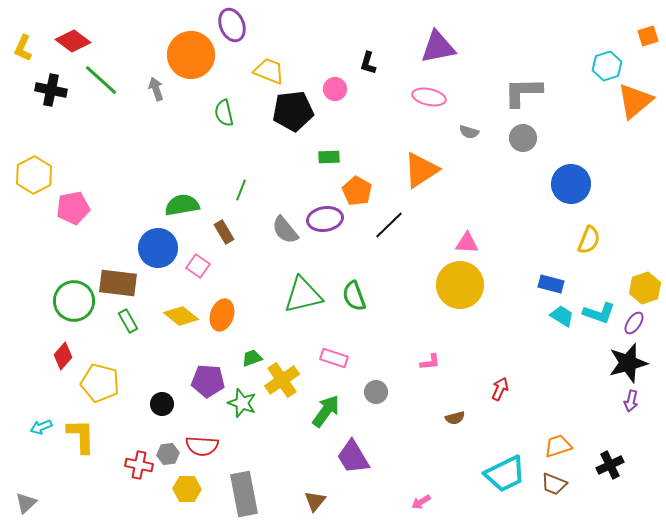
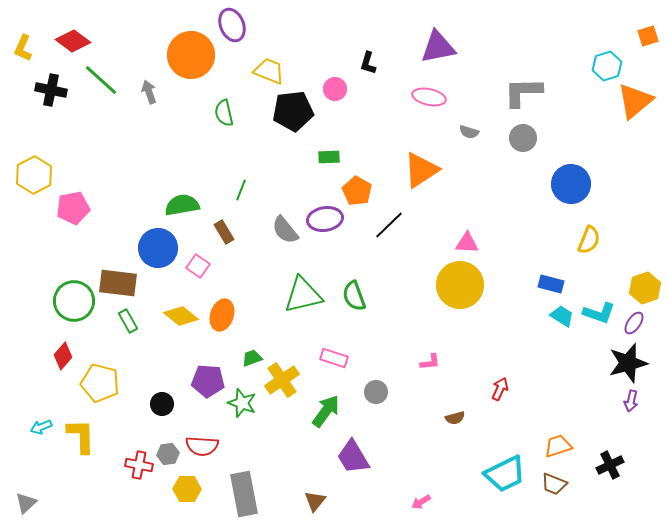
gray arrow at (156, 89): moved 7 px left, 3 px down
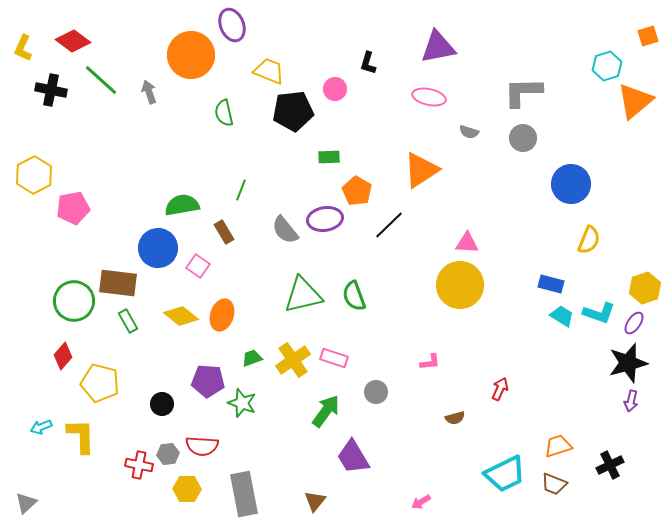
yellow cross at (282, 380): moved 11 px right, 20 px up
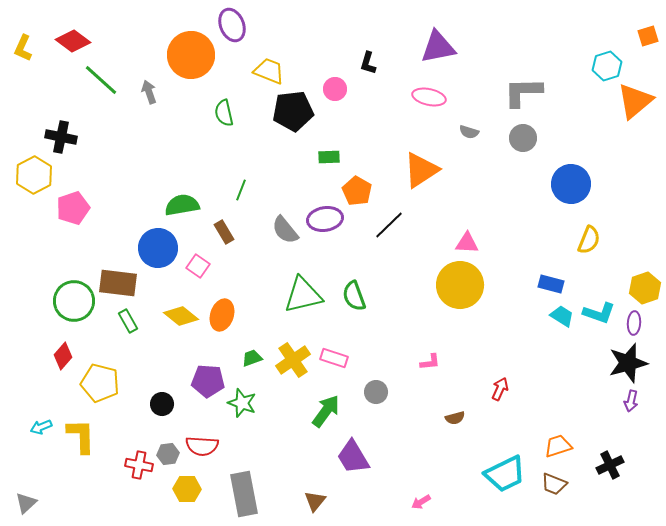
black cross at (51, 90): moved 10 px right, 47 px down
pink pentagon at (73, 208): rotated 8 degrees counterclockwise
purple ellipse at (634, 323): rotated 30 degrees counterclockwise
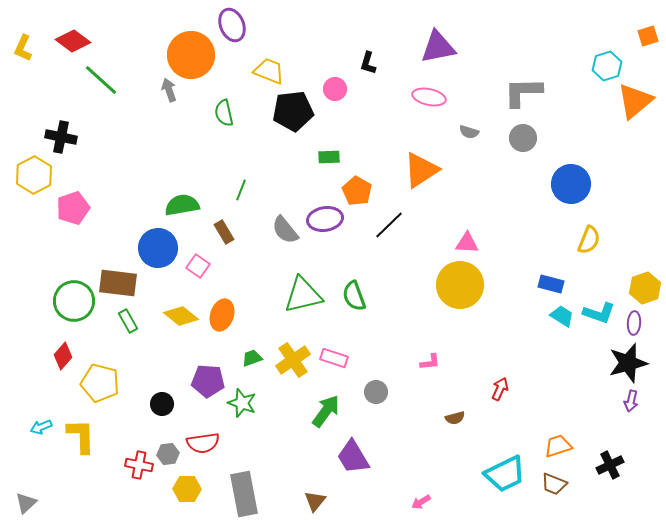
gray arrow at (149, 92): moved 20 px right, 2 px up
red semicircle at (202, 446): moved 1 px right, 3 px up; rotated 12 degrees counterclockwise
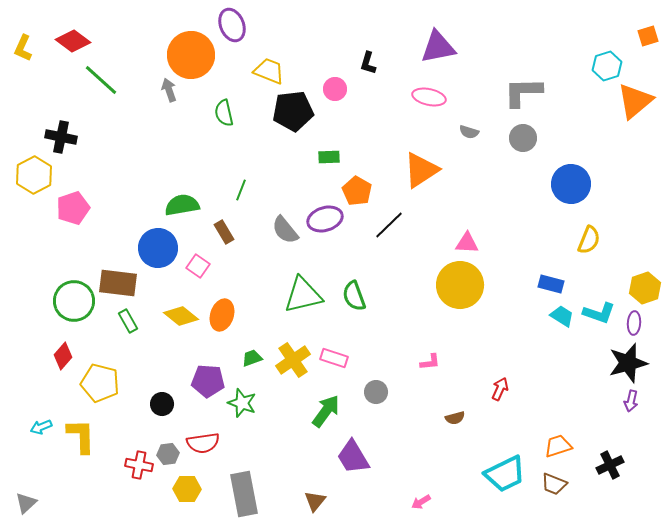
purple ellipse at (325, 219): rotated 8 degrees counterclockwise
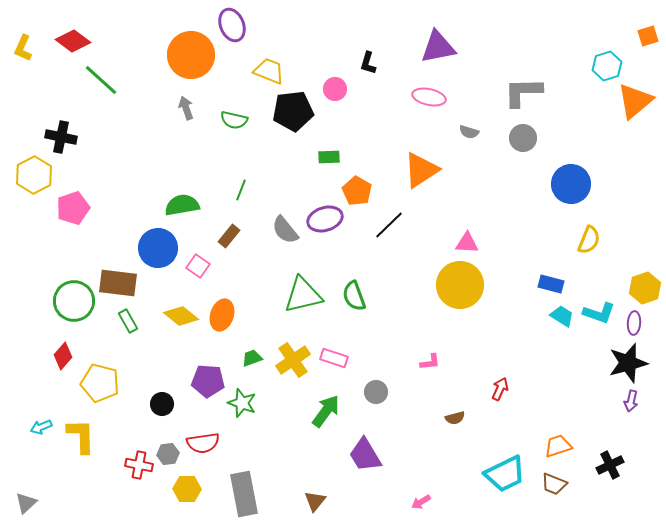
gray arrow at (169, 90): moved 17 px right, 18 px down
green semicircle at (224, 113): moved 10 px right, 7 px down; rotated 64 degrees counterclockwise
brown rectangle at (224, 232): moved 5 px right, 4 px down; rotated 70 degrees clockwise
purple trapezoid at (353, 457): moved 12 px right, 2 px up
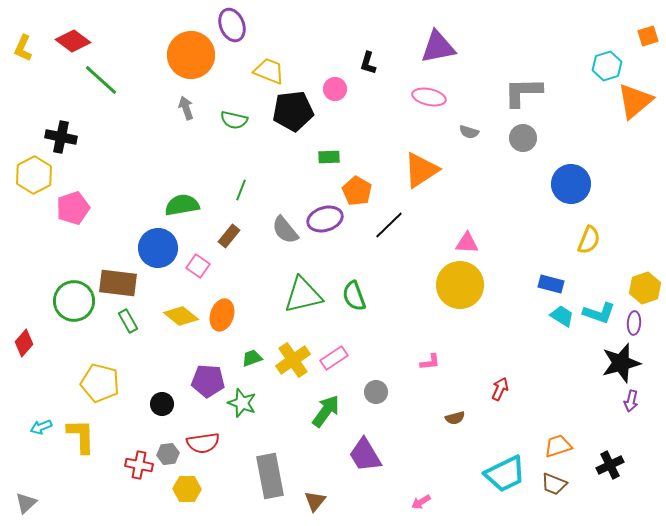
red diamond at (63, 356): moved 39 px left, 13 px up
pink rectangle at (334, 358): rotated 52 degrees counterclockwise
black star at (628, 363): moved 7 px left
gray rectangle at (244, 494): moved 26 px right, 18 px up
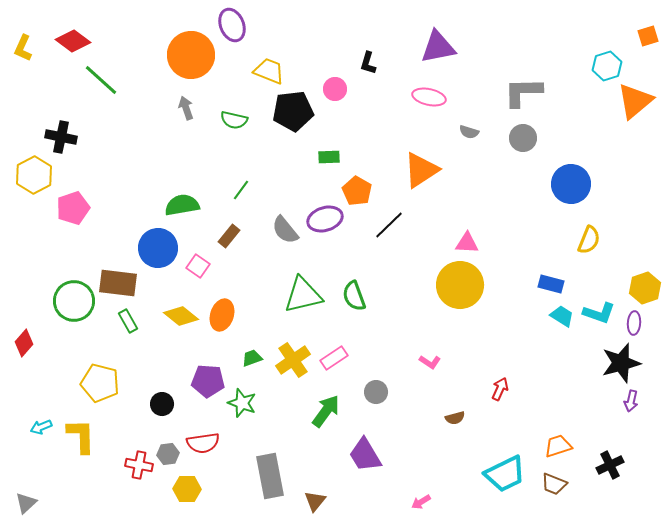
green line at (241, 190): rotated 15 degrees clockwise
pink L-shape at (430, 362): rotated 40 degrees clockwise
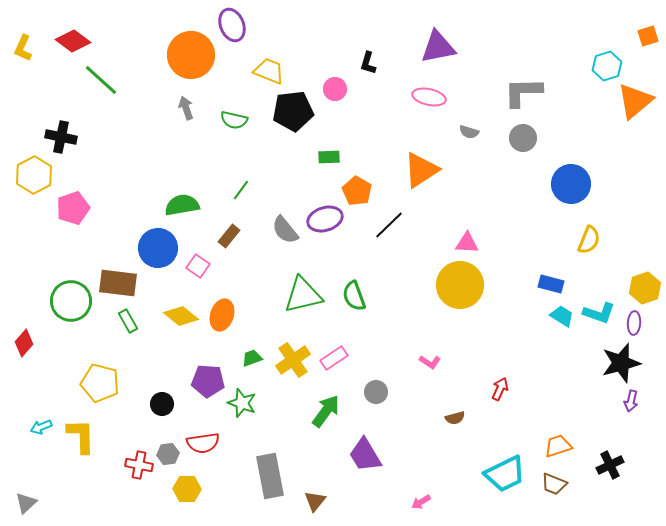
green circle at (74, 301): moved 3 px left
